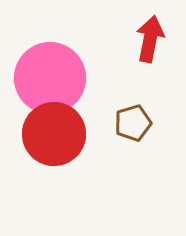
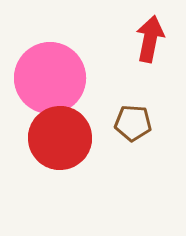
brown pentagon: rotated 21 degrees clockwise
red circle: moved 6 px right, 4 px down
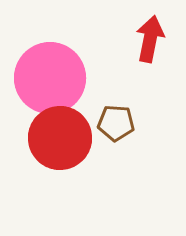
brown pentagon: moved 17 px left
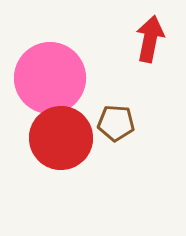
red circle: moved 1 px right
